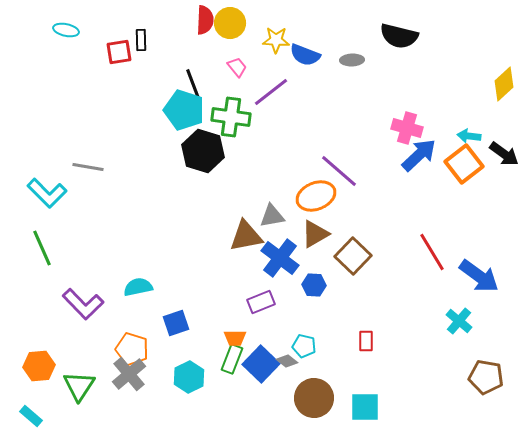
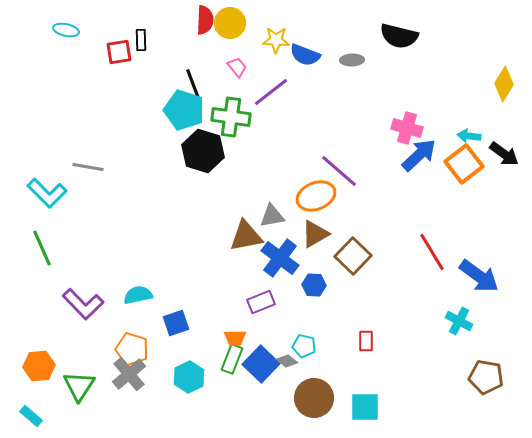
yellow diamond at (504, 84): rotated 16 degrees counterclockwise
cyan semicircle at (138, 287): moved 8 px down
cyan cross at (459, 321): rotated 12 degrees counterclockwise
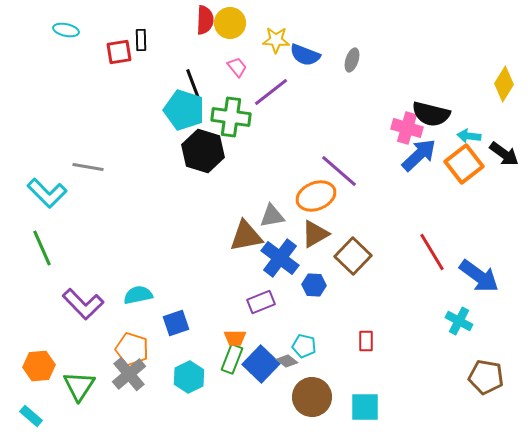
black semicircle at (399, 36): moved 32 px right, 78 px down
gray ellipse at (352, 60): rotated 70 degrees counterclockwise
brown circle at (314, 398): moved 2 px left, 1 px up
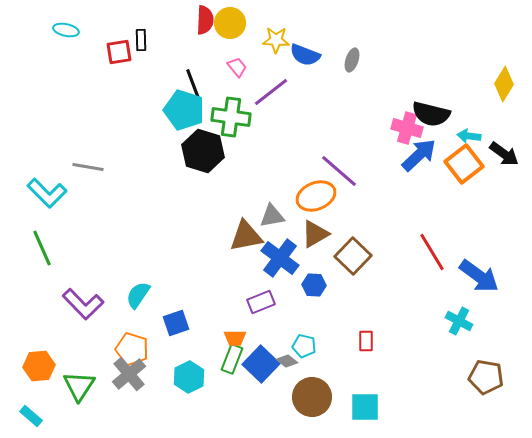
cyan semicircle at (138, 295): rotated 44 degrees counterclockwise
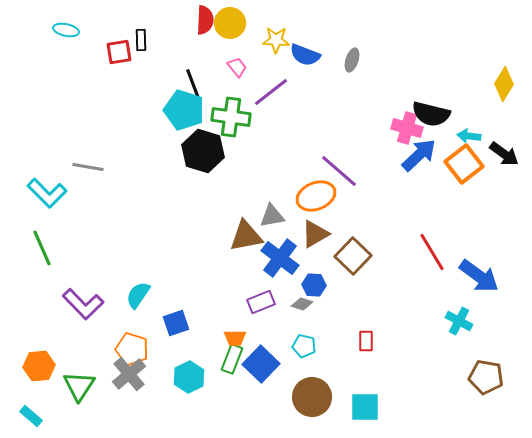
gray diamond at (287, 361): moved 15 px right, 57 px up; rotated 20 degrees counterclockwise
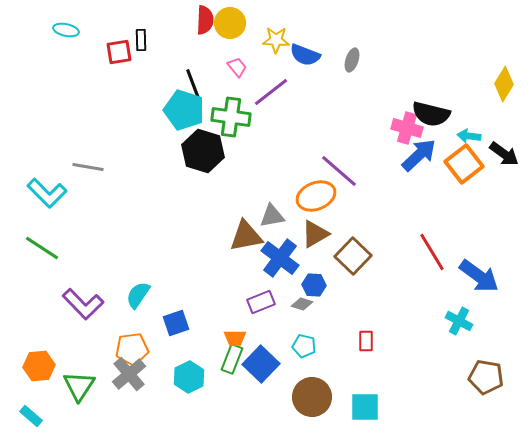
green line at (42, 248): rotated 33 degrees counterclockwise
orange pentagon at (132, 349): rotated 24 degrees counterclockwise
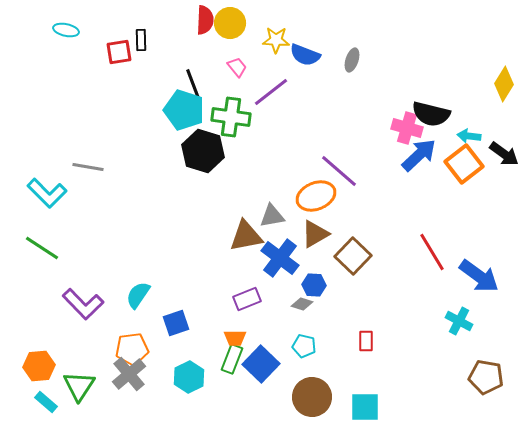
purple rectangle at (261, 302): moved 14 px left, 3 px up
cyan rectangle at (31, 416): moved 15 px right, 14 px up
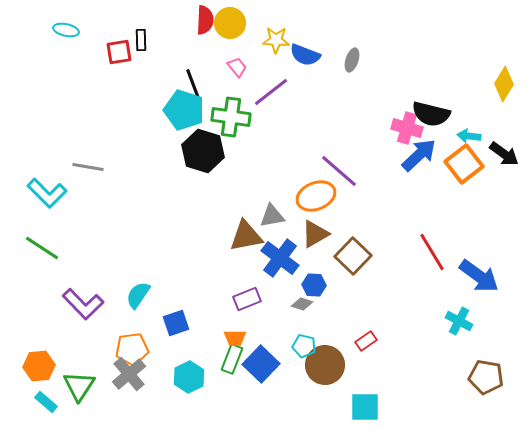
red rectangle at (366, 341): rotated 55 degrees clockwise
brown circle at (312, 397): moved 13 px right, 32 px up
